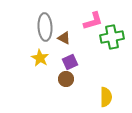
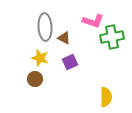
pink L-shape: rotated 35 degrees clockwise
yellow star: rotated 12 degrees counterclockwise
brown circle: moved 31 px left
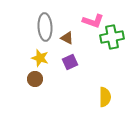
brown triangle: moved 3 px right
yellow semicircle: moved 1 px left
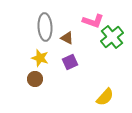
green cross: rotated 30 degrees counterclockwise
yellow semicircle: rotated 42 degrees clockwise
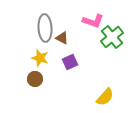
gray ellipse: moved 1 px down
brown triangle: moved 5 px left
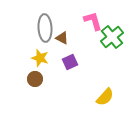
pink L-shape: rotated 125 degrees counterclockwise
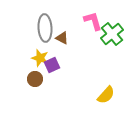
green cross: moved 3 px up
purple square: moved 18 px left, 3 px down
yellow semicircle: moved 1 px right, 2 px up
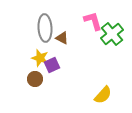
yellow semicircle: moved 3 px left
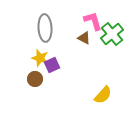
brown triangle: moved 22 px right
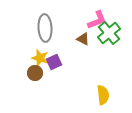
pink L-shape: moved 4 px right, 1 px up; rotated 85 degrees clockwise
green cross: moved 3 px left, 1 px up
brown triangle: moved 1 px left, 1 px down
purple square: moved 2 px right, 3 px up
brown circle: moved 6 px up
yellow semicircle: rotated 48 degrees counterclockwise
